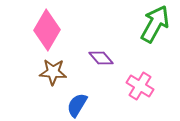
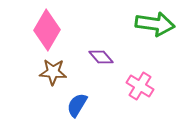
green arrow: rotated 69 degrees clockwise
purple diamond: moved 1 px up
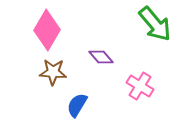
green arrow: rotated 42 degrees clockwise
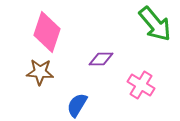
pink diamond: moved 2 px down; rotated 12 degrees counterclockwise
purple diamond: moved 2 px down; rotated 50 degrees counterclockwise
brown star: moved 13 px left
pink cross: moved 1 px right, 1 px up
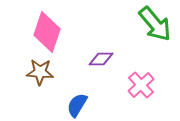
pink cross: rotated 16 degrees clockwise
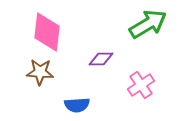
green arrow: moved 7 px left; rotated 81 degrees counterclockwise
pink diamond: rotated 12 degrees counterclockwise
pink cross: rotated 8 degrees clockwise
blue semicircle: rotated 125 degrees counterclockwise
